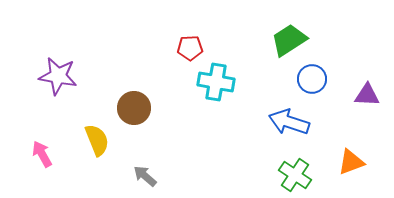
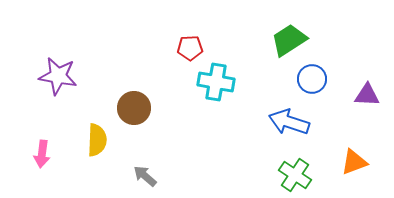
yellow semicircle: rotated 24 degrees clockwise
pink arrow: rotated 144 degrees counterclockwise
orange triangle: moved 3 px right
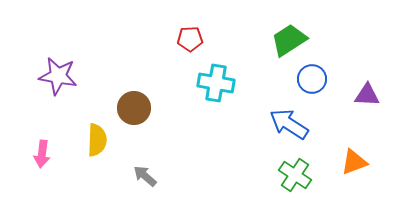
red pentagon: moved 9 px up
cyan cross: moved 1 px down
blue arrow: moved 2 px down; rotated 15 degrees clockwise
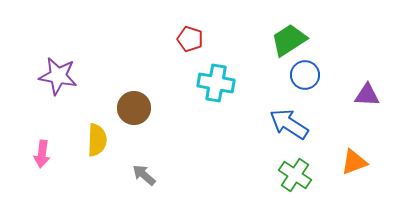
red pentagon: rotated 20 degrees clockwise
blue circle: moved 7 px left, 4 px up
gray arrow: moved 1 px left, 1 px up
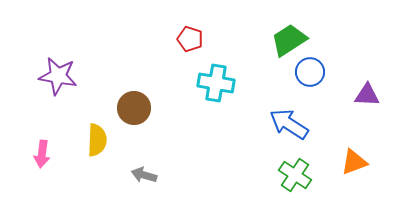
blue circle: moved 5 px right, 3 px up
gray arrow: rotated 25 degrees counterclockwise
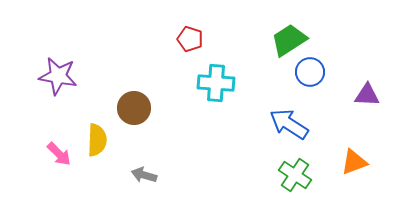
cyan cross: rotated 6 degrees counterclockwise
pink arrow: moved 17 px right; rotated 52 degrees counterclockwise
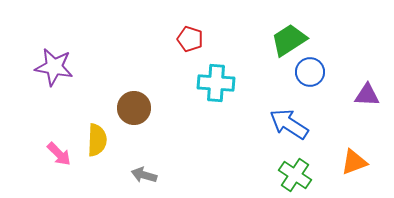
purple star: moved 4 px left, 9 px up
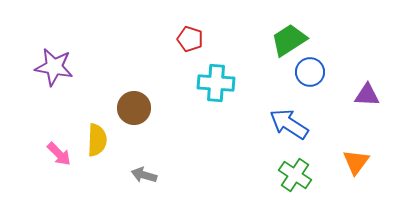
orange triangle: moved 2 px right; rotated 32 degrees counterclockwise
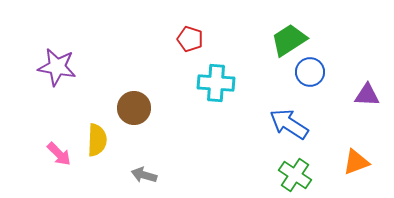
purple star: moved 3 px right
orange triangle: rotated 32 degrees clockwise
